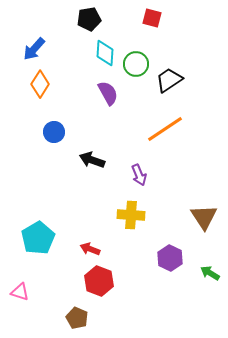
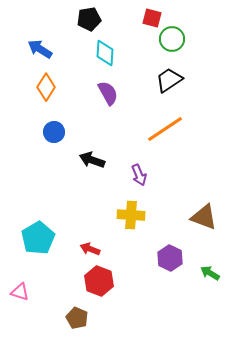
blue arrow: moved 6 px right; rotated 80 degrees clockwise
green circle: moved 36 px right, 25 px up
orange diamond: moved 6 px right, 3 px down
brown triangle: rotated 36 degrees counterclockwise
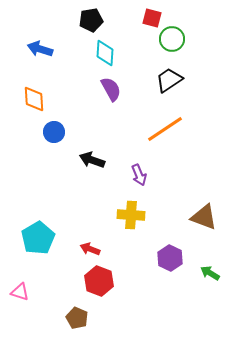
black pentagon: moved 2 px right, 1 px down
blue arrow: rotated 15 degrees counterclockwise
orange diamond: moved 12 px left, 12 px down; rotated 36 degrees counterclockwise
purple semicircle: moved 3 px right, 4 px up
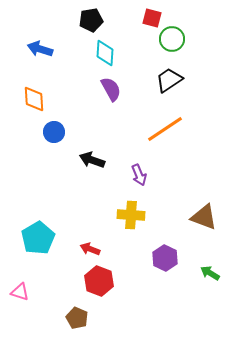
purple hexagon: moved 5 px left
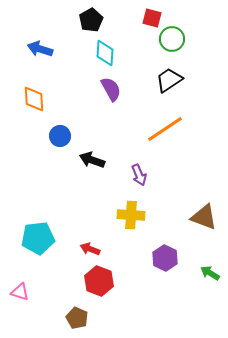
black pentagon: rotated 20 degrees counterclockwise
blue circle: moved 6 px right, 4 px down
cyan pentagon: rotated 24 degrees clockwise
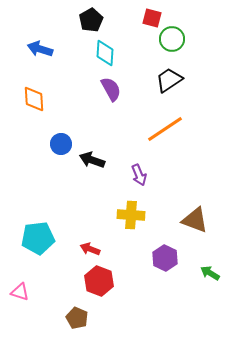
blue circle: moved 1 px right, 8 px down
brown triangle: moved 9 px left, 3 px down
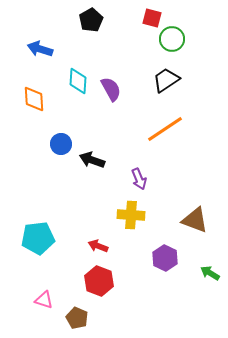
cyan diamond: moved 27 px left, 28 px down
black trapezoid: moved 3 px left
purple arrow: moved 4 px down
red arrow: moved 8 px right, 3 px up
pink triangle: moved 24 px right, 8 px down
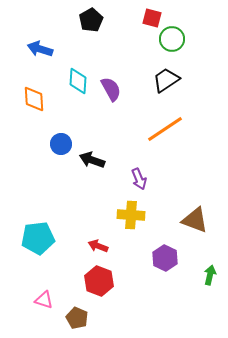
green arrow: moved 2 px down; rotated 72 degrees clockwise
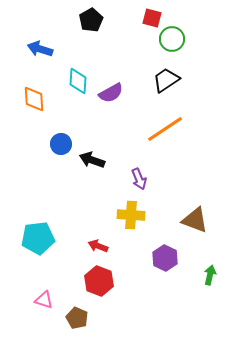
purple semicircle: moved 4 px down; rotated 90 degrees clockwise
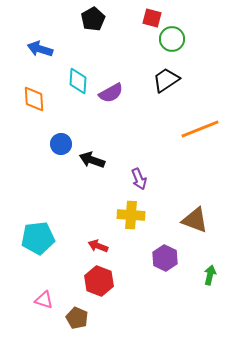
black pentagon: moved 2 px right, 1 px up
orange line: moved 35 px right; rotated 12 degrees clockwise
